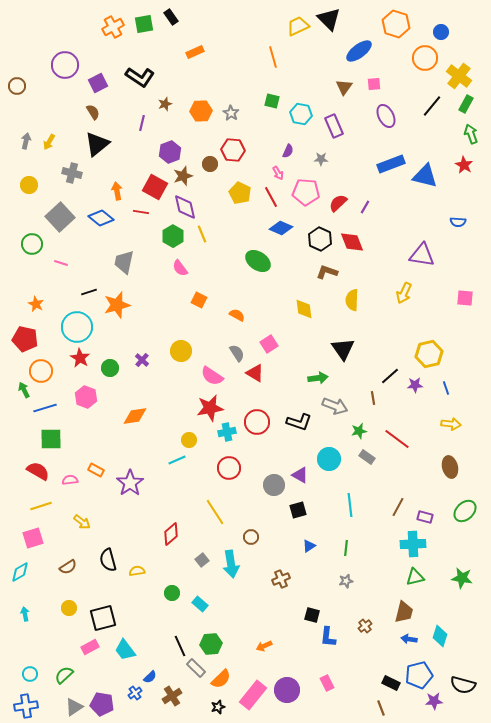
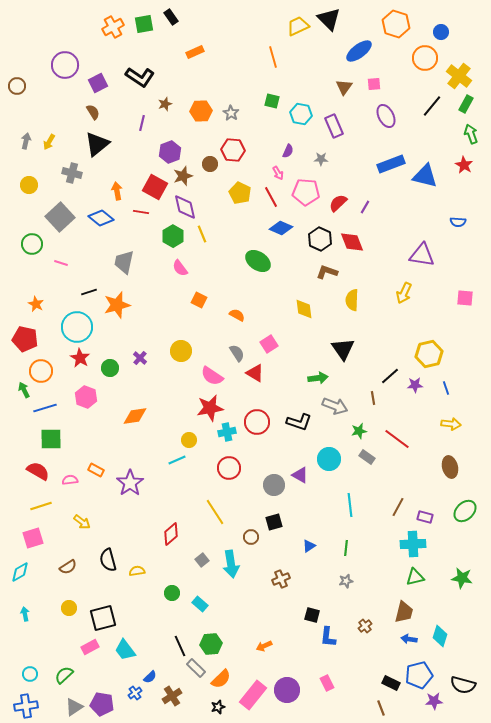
purple cross at (142, 360): moved 2 px left, 2 px up
black square at (298, 510): moved 24 px left, 12 px down
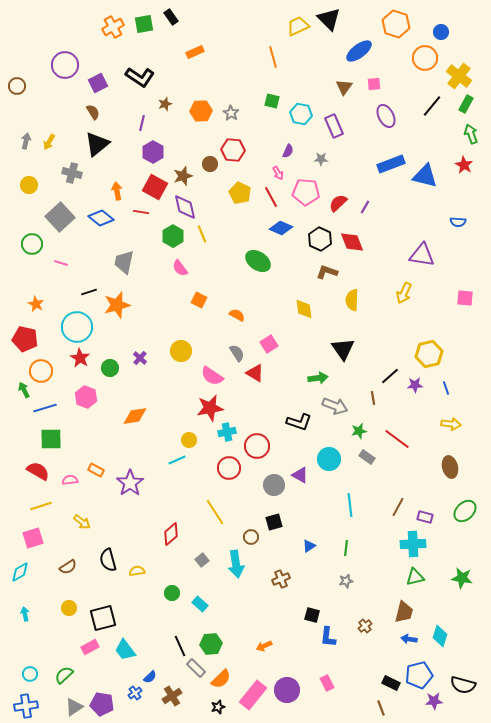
purple hexagon at (170, 152): moved 17 px left; rotated 10 degrees counterclockwise
red circle at (257, 422): moved 24 px down
cyan arrow at (231, 564): moved 5 px right
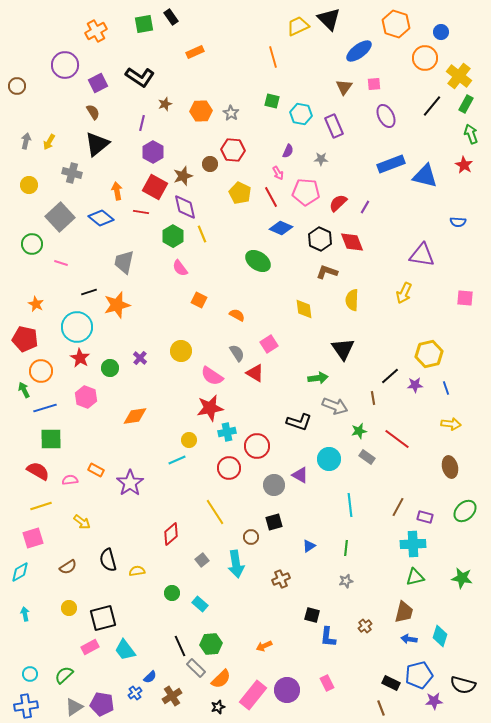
orange cross at (113, 27): moved 17 px left, 4 px down
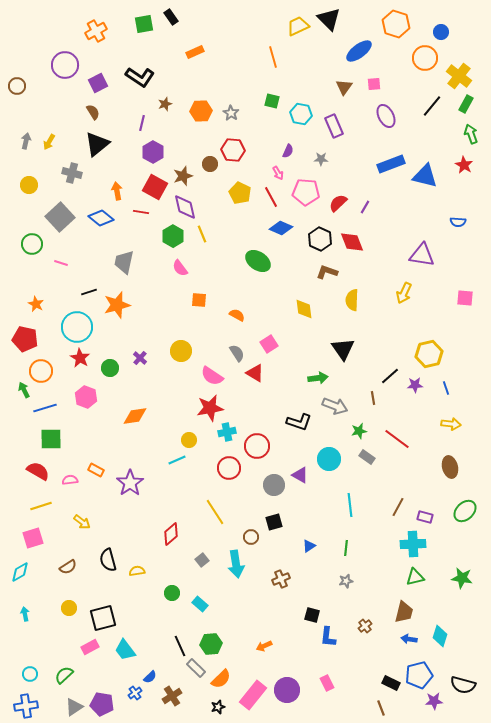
orange square at (199, 300): rotated 21 degrees counterclockwise
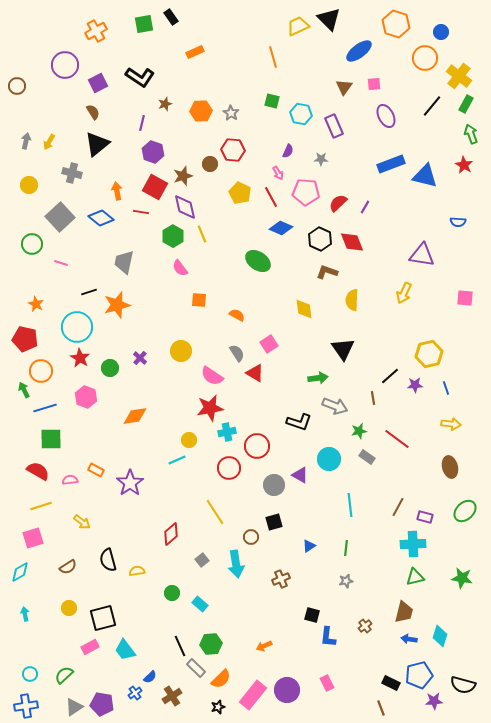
purple hexagon at (153, 152): rotated 10 degrees counterclockwise
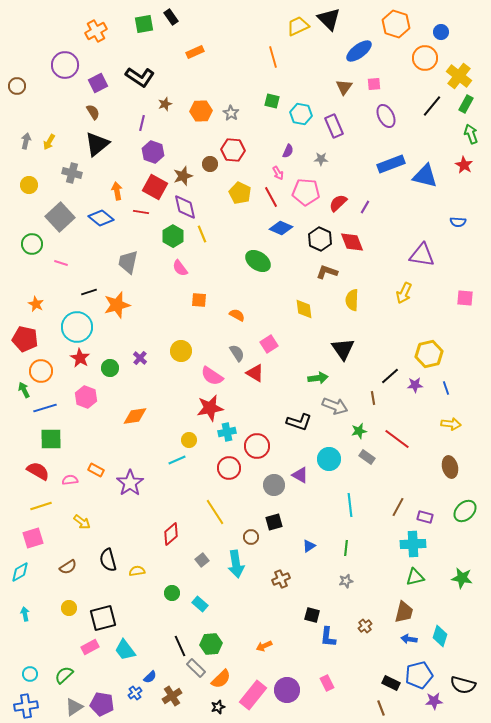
gray trapezoid at (124, 262): moved 4 px right
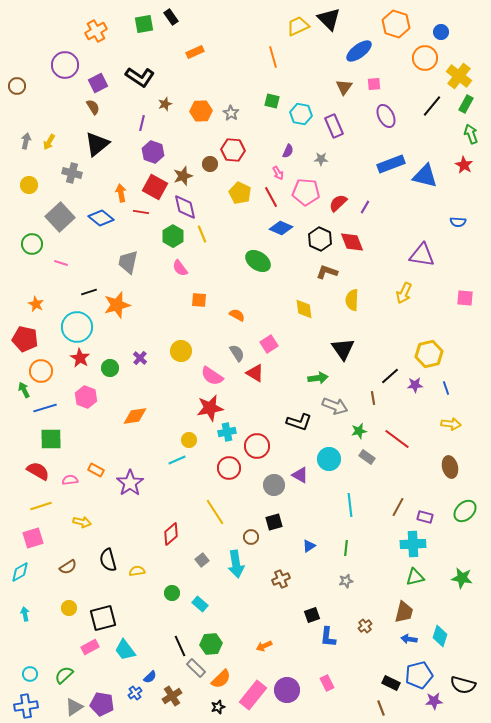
brown semicircle at (93, 112): moved 5 px up
orange arrow at (117, 191): moved 4 px right, 2 px down
yellow arrow at (82, 522): rotated 24 degrees counterclockwise
black square at (312, 615): rotated 35 degrees counterclockwise
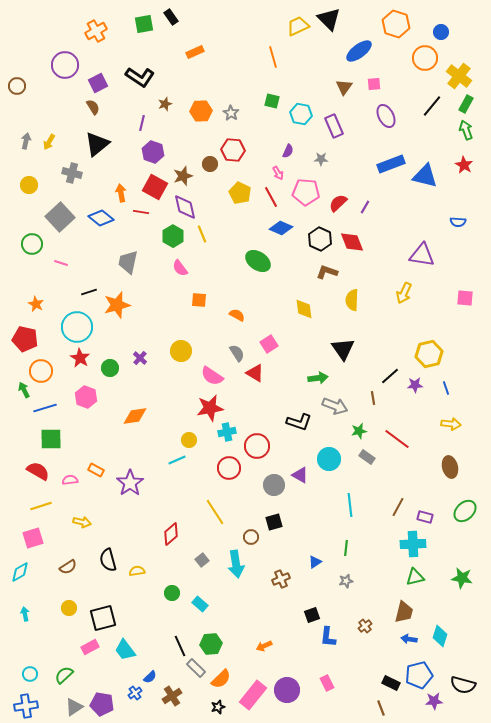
green arrow at (471, 134): moved 5 px left, 4 px up
blue triangle at (309, 546): moved 6 px right, 16 px down
